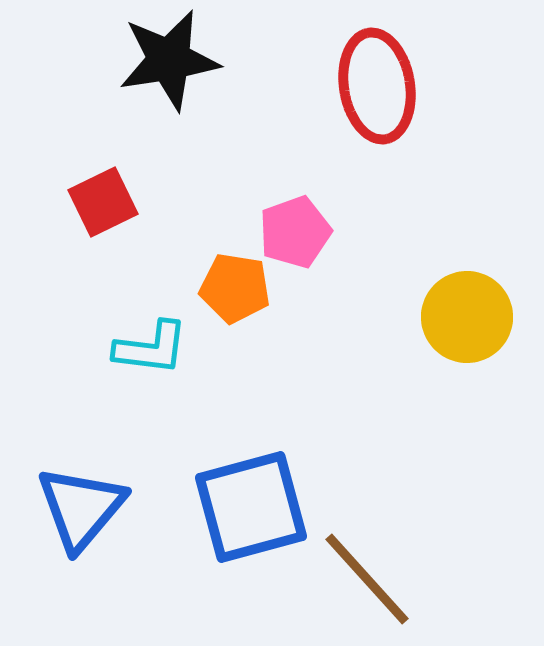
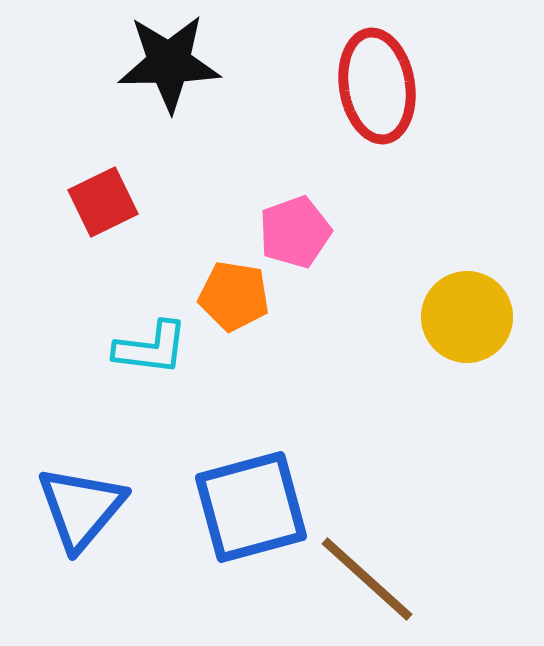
black star: moved 3 px down; rotated 8 degrees clockwise
orange pentagon: moved 1 px left, 8 px down
brown line: rotated 6 degrees counterclockwise
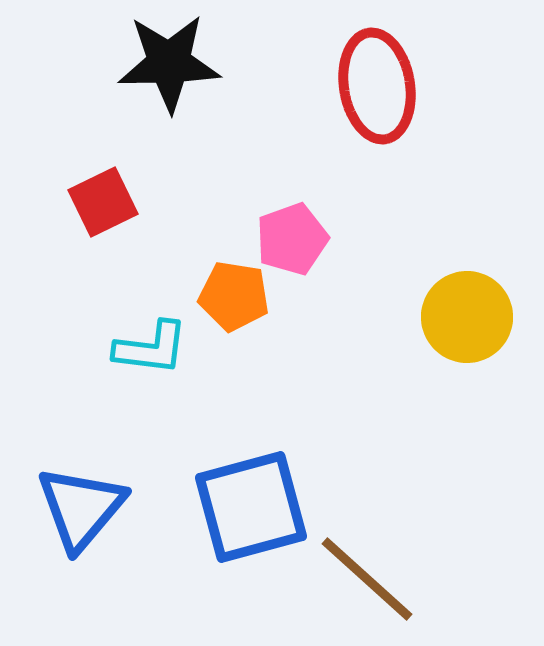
pink pentagon: moved 3 px left, 7 px down
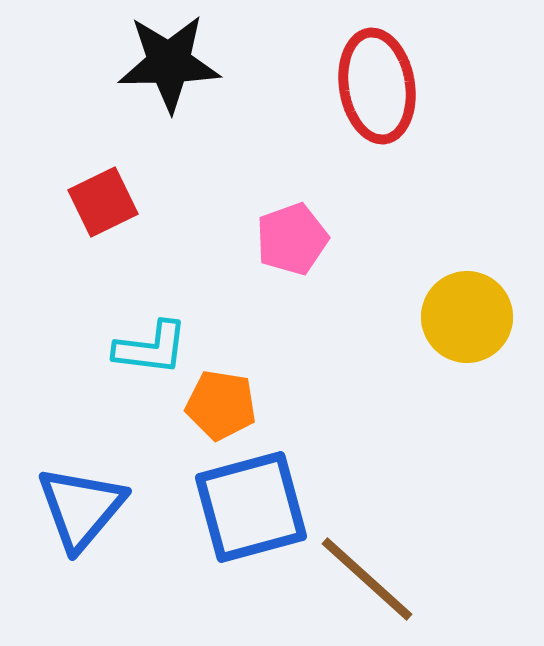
orange pentagon: moved 13 px left, 109 px down
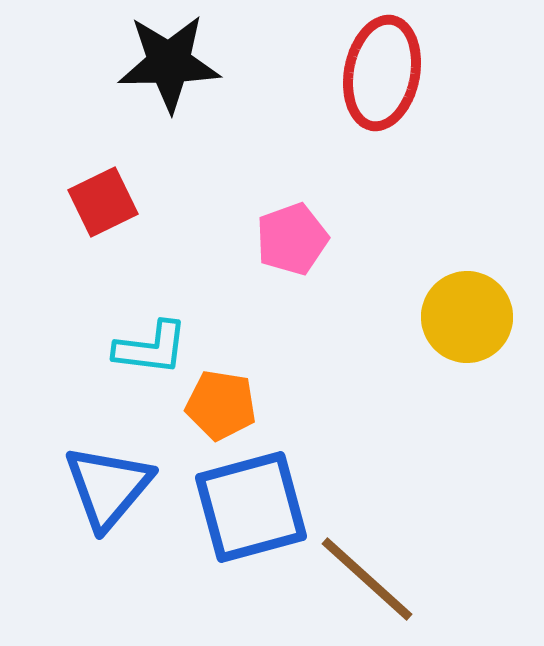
red ellipse: moved 5 px right, 13 px up; rotated 20 degrees clockwise
blue triangle: moved 27 px right, 21 px up
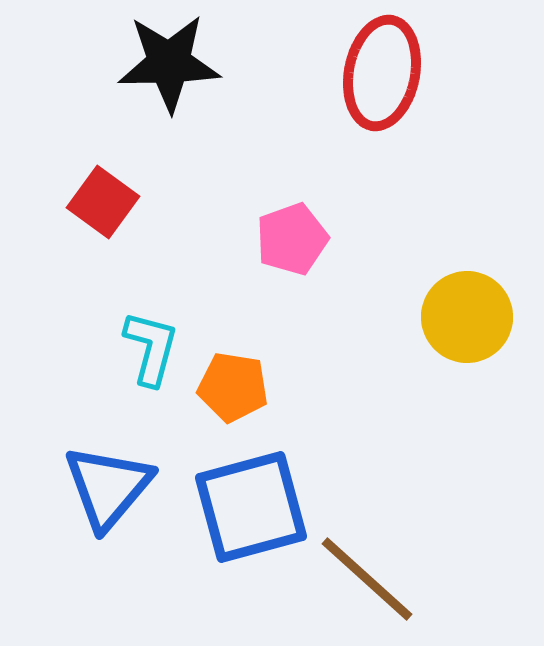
red square: rotated 28 degrees counterclockwise
cyan L-shape: rotated 82 degrees counterclockwise
orange pentagon: moved 12 px right, 18 px up
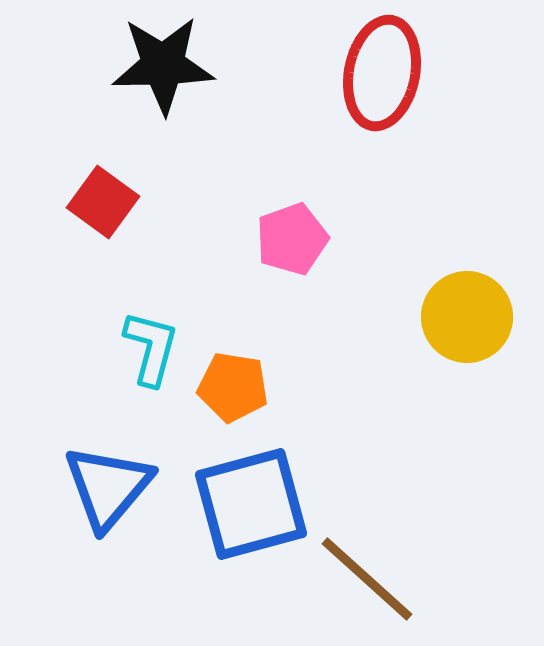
black star: moved 6 px left, 2 px down
blue square: moved 3 px up
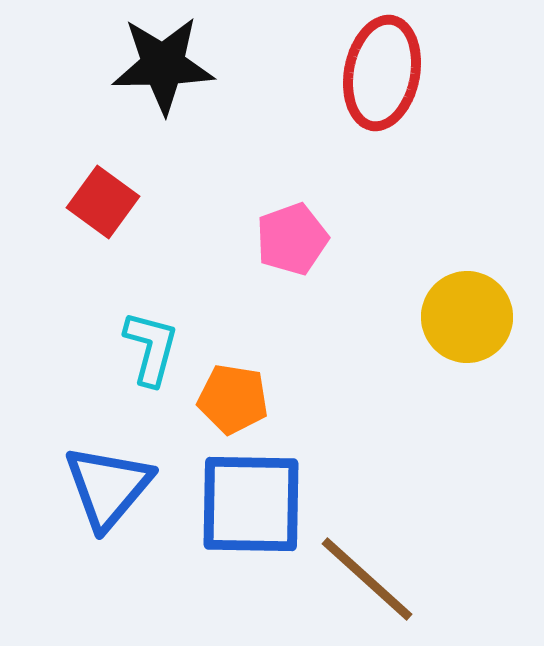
orange pentagon: moved 12 px down
blue square: rotated 16 degrees clockwise
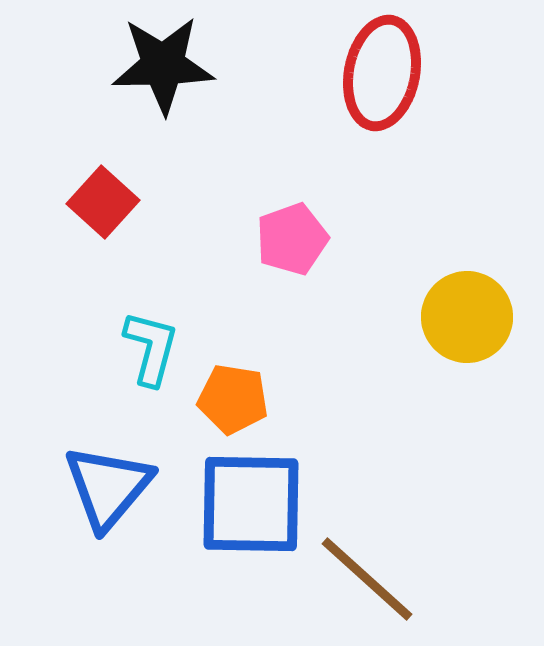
red square: rotated 6 degrees clockwise
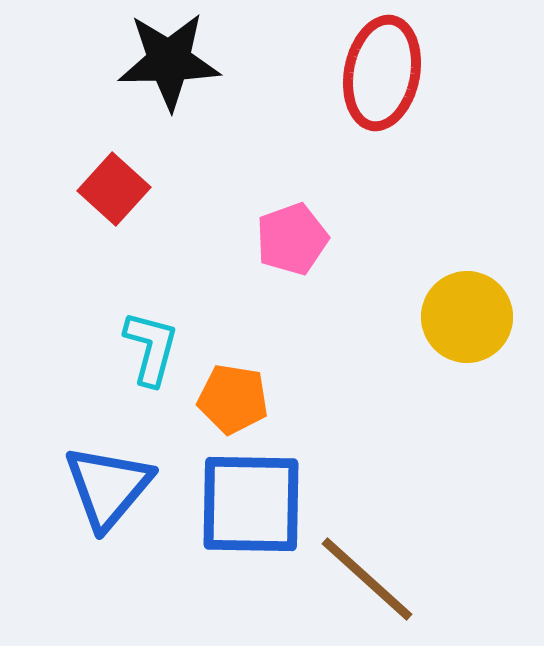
black star: moved 6 px right, 4 px up
red square: moved 11 px right, 13 px up
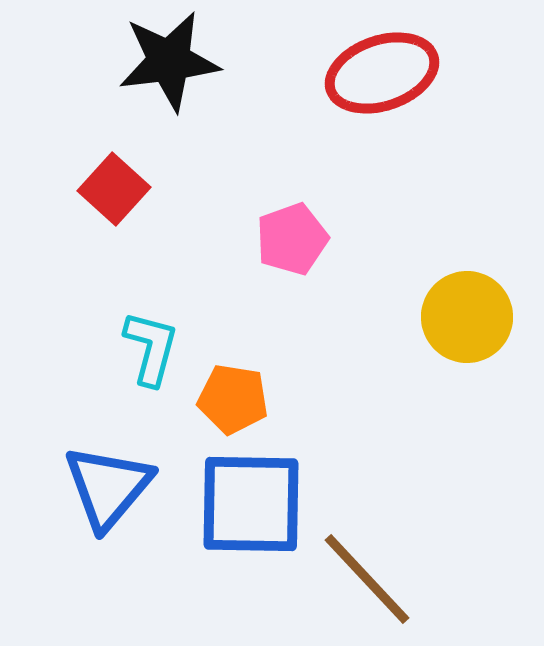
black star: rotated 6 degrees counterclockwise
red ellipse: rotated 60 degrees clockwise
brown line: rotated 5 degrees clockwise
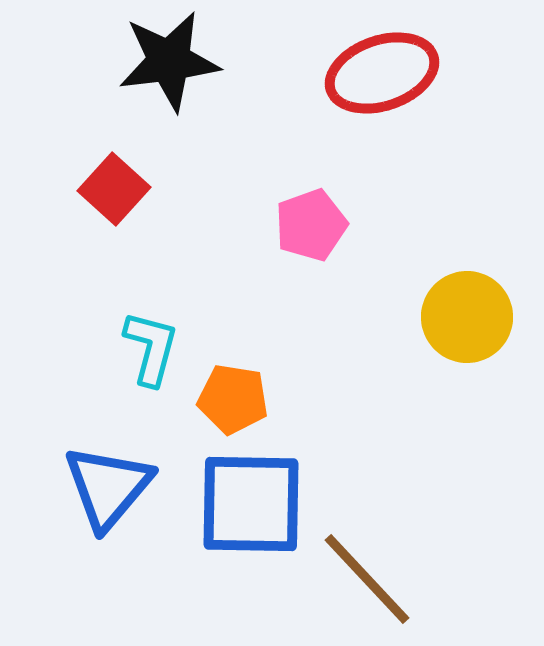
pink pentagon: moved 19 px right, 14 px up
